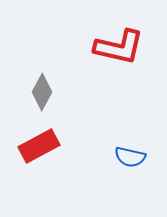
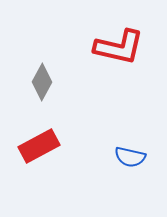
gray diamond: moved 10 px up
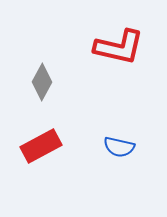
red rectangle: moved 2 px right
blue semicircle: moved 11 px left, 10 px up
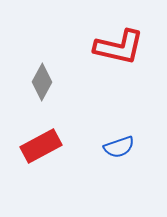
blue semicircle: rotated 32 degrees counterclockwise
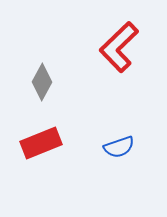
red L-shape: rotated 123 degrees clockwise
red rectangle: moved 3 px up; rotated 6 degrees clockwise
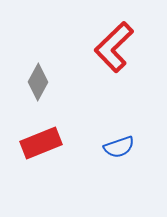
red L-shape: moved 5 px left
gray diamond: moved 4 px left
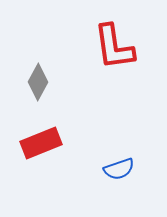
red L-shape: rotated 54 degrees counterclockwise
blue semicircle: moved 22 px down
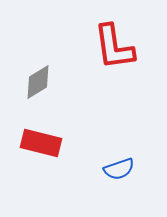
gray diamond: rotated 30 degrees clockwise
red rectangle: rotated 36 degrees clockwise
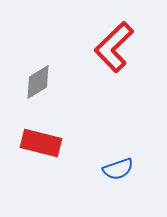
red L-shape: rotated 54 degrees clockwise
blue semicircle: moved 1 px left
